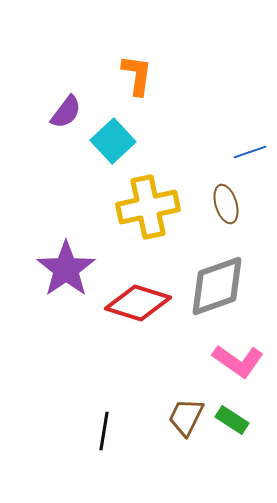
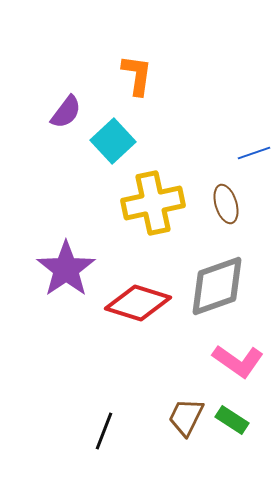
blue line: moved 4 px right, 1 px down
yellow cross: moved 5 px right, 4 px up
black line: rotated 12 degrees clockwise
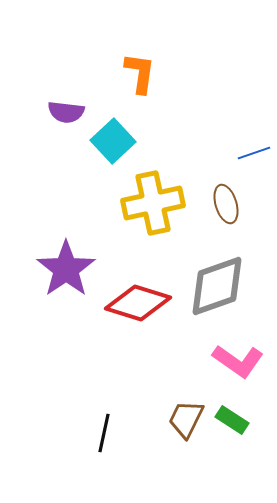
orange L-shape: moved 3 px right, 2 px up
purple semicircle: rotated 60 degrees clockwise
brown trapezoid: moved 2 px down
black line: moved 2 px down; rotated 9 degrees counterclockwise
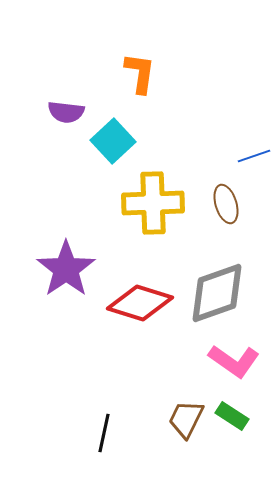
blue line: moved 3 px down
yellow cross: rotated 10 degrees clockwise
gray diamond: moved 7 px down
red diamond: moved 2 px right
pink L-shape: moved 4 px left
green rectangle: moved 4 px up
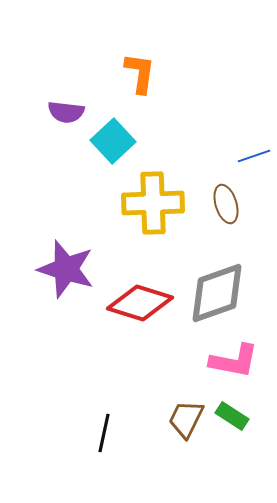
purple star: rotated 20 degrees counterclockwise
pink L-shape: rotated 24 degrees counterclockwise
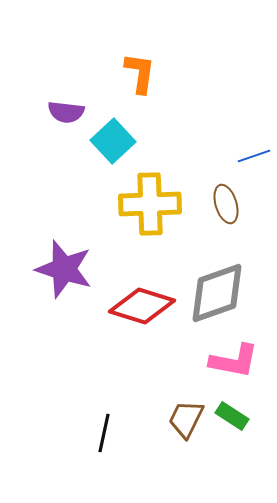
yellow cross: moved 3 px left, 1 px down
purple star: moved 2 px left
red diamond: moved 2 px right, 3 px down
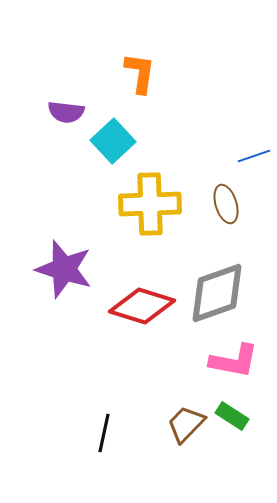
brown trapezoid: moved 5 px down; rotated 18 degrees clockwise
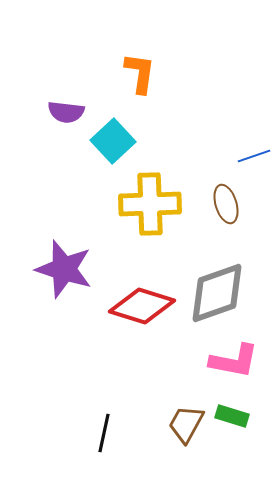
green rectangle: rotated 16 degrees counterclockwise
brown trapezoid: rotated 15 degrees counterclockwise
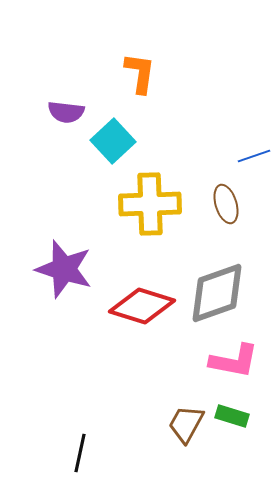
black line: moved 24 px left, 20 px down
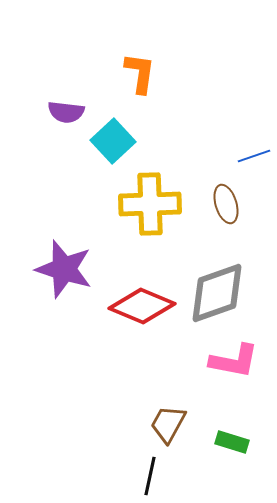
red diamond: rotated 6 degrees clockwise
green rectangle: moved 26 px down
brown trapezoid: moved 18 px left
black line: moved 70 px right, 23 px down
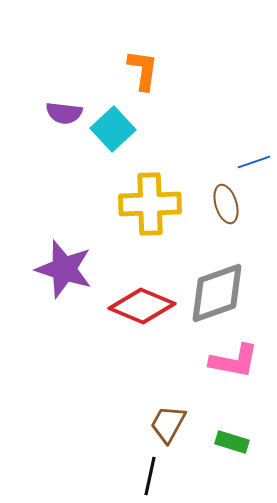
orange L-shape: moved 3 px right, 3 px up
purple semicircle: moved 2 px left, 1 px down
cyan square: moved 12 px up
blue line: moved 6 px down
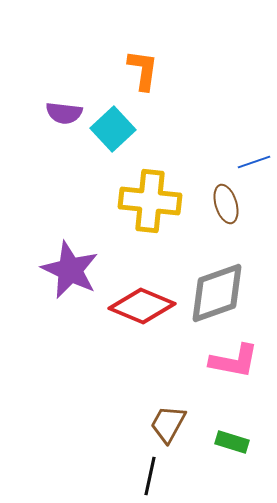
yellow cross: moved 3 px up; rotated 8 degrees clockwise
purple star: moved 6 px right, 1 px down; rotated 8 degrees clockwise
